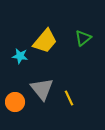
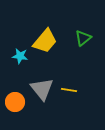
yellow line: moved 8 px up; rotated 56 degrees counterclockwise
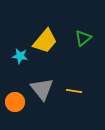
yellow line: moved 5 px right, 1 px down
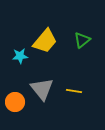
green triangle: moved 1 px left, 2 px down
cyan star: rotated 14 degrees counterclockwise
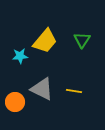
green triangle: rotated 18 degrees counterclockwise
gray triangle: rotated 25 degrees counterclockwise
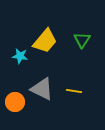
cyan star: rotated 14 degrees clockwise
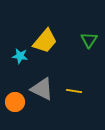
green triangle: moved 7 px right
